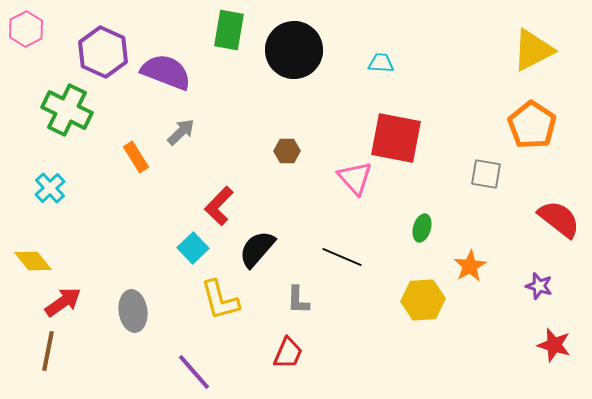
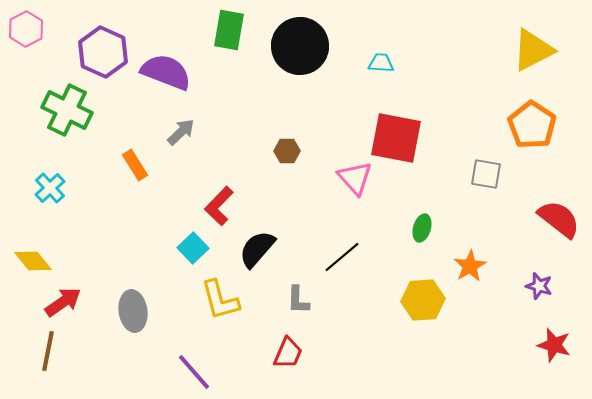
black circle: moved 6 px right, 4 px up
orange rectangle: moved 1 px left, 8 px down
black line: rotated 63 degrees counterclockwise
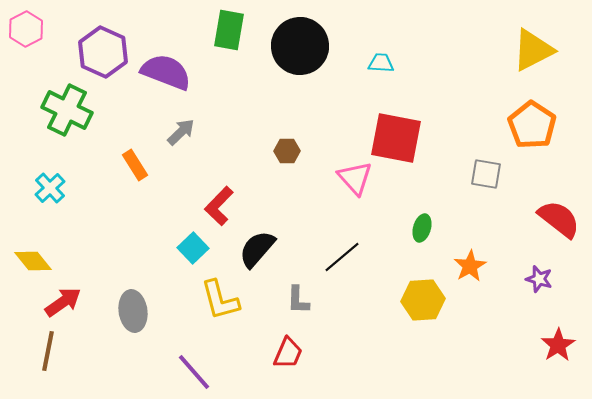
purple star: moved 7 px up
red star: moved 4 px right; rotated 24 degrees clockwise
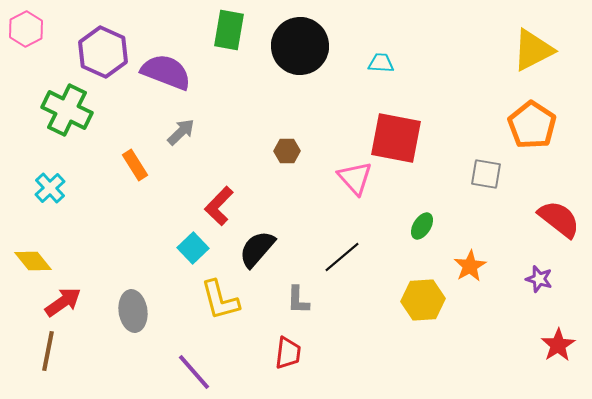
green ellipse: moved 2 px up; rotated 16 degrees clockwise
red trapezoid: rotated 16 degrees counterclockwise
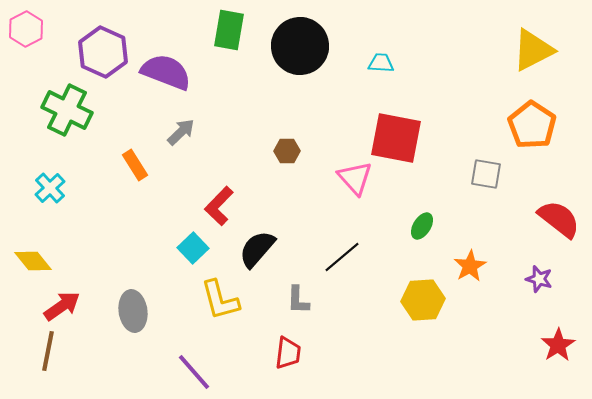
red arrow: moved 1 px left, 4 px down
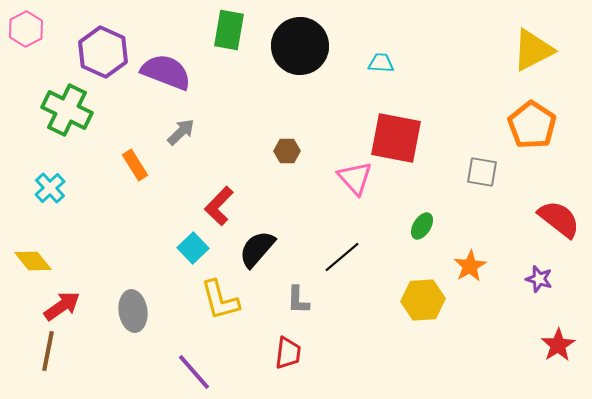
gray square: moved 4 px left, 2 px up
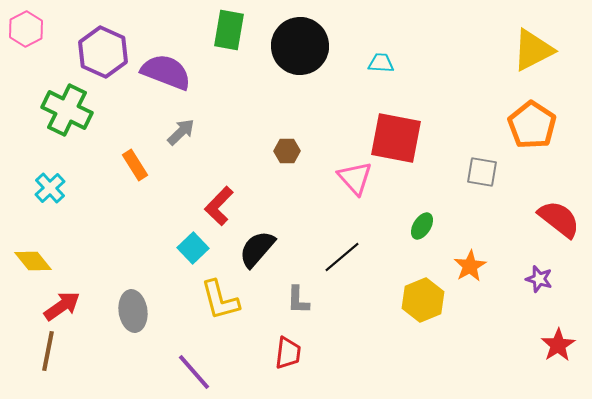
yellow hexagon: rotated 18 degrees counterclockwise
